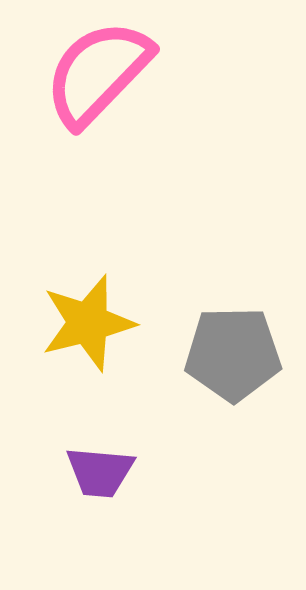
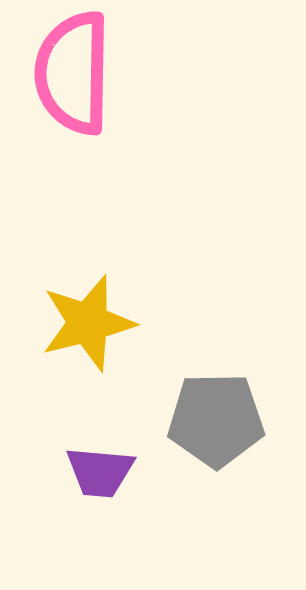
pink semicircle: moved 25 px left; rotated 43 degrees counterclockwise
gray pentagon: moved 17 px left, 66 px down
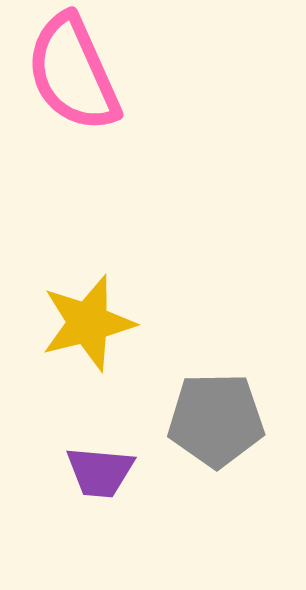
pink semicircle: rotated 25 degrees counterclockwise
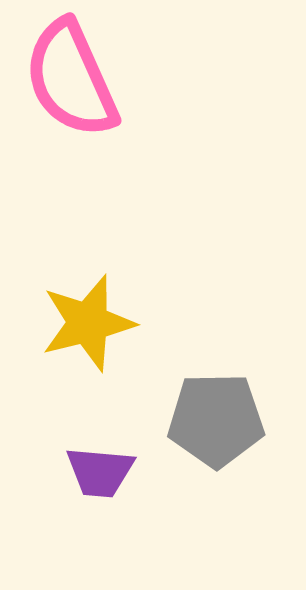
pink semicircle: moved 2 px left, 6 px down
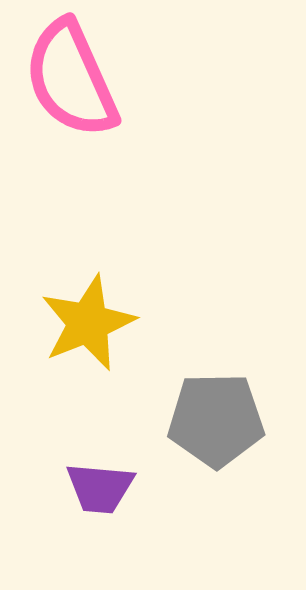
yellow star: rotated 8 degrees counterclockwise
purple trapezoid: moved 16 px down
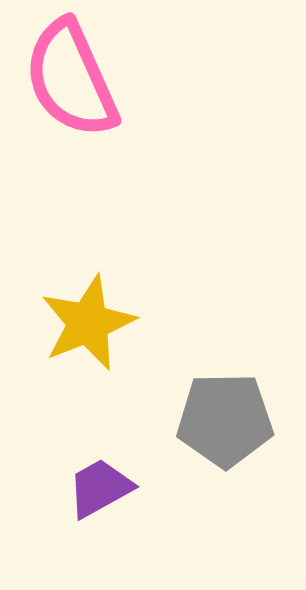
gray pentagon: moved 9 px right
purple trapezoid: rotated 146 degrees clockwise
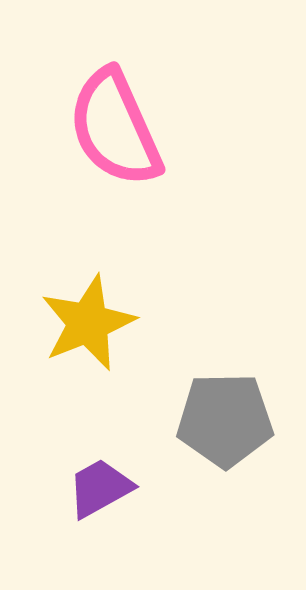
pink semicircle: moved 44 px right, 49 px down
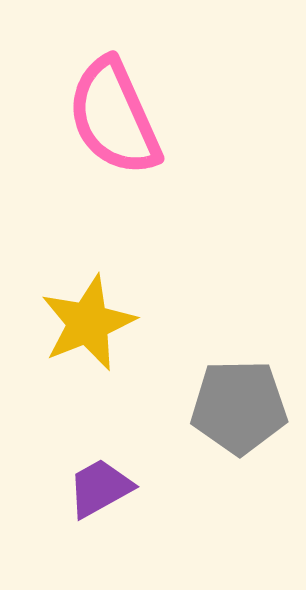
pink semicircle: moved 1 px left, 11 px up
gray pentagon: moved 14 px right, 13 px up
